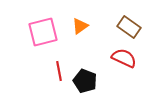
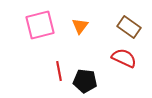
orange triangle: rotated 18 degrees counterclockwise
pink square: moved 3 px left, 7 px up
black pentagon: rotated 15 degrees counterclockwise
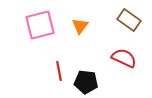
brown rectangle: moved 7 px up
black pentagon: moved 1 px right, 1 px down
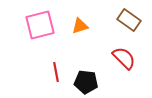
orange triangle: rotated 36 degrees clockwise
red semicircle: rotated 20 degrees clockwise
red line: moved 3 px left, 1 px down
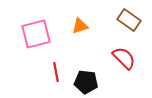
pink square: moved 4 px left, 9 px down
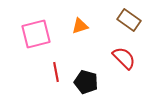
black pentagon: rotated 10 degrees clockwise
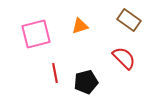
red line: moved 1 px left, 1 px down
black pentagon: rotated 30 degrees counterclockwise
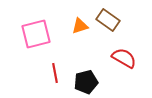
brown rectangle: moved 21 px left
red semicircle: rotated 15 degrees counterclockwise
